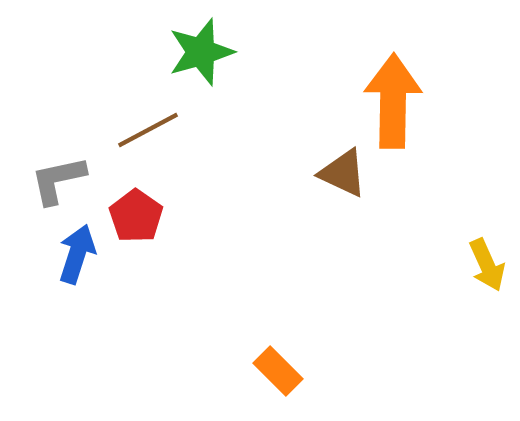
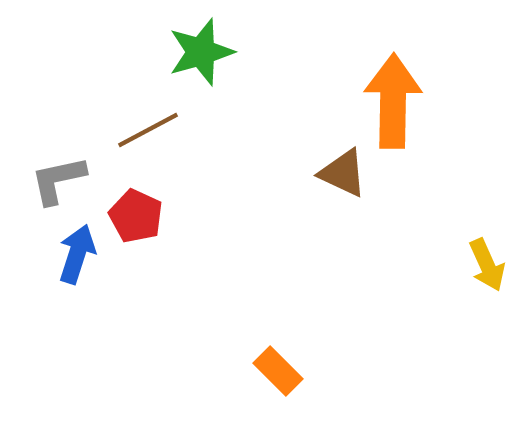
red pentagon: rotated 10 degrees counterclockwise
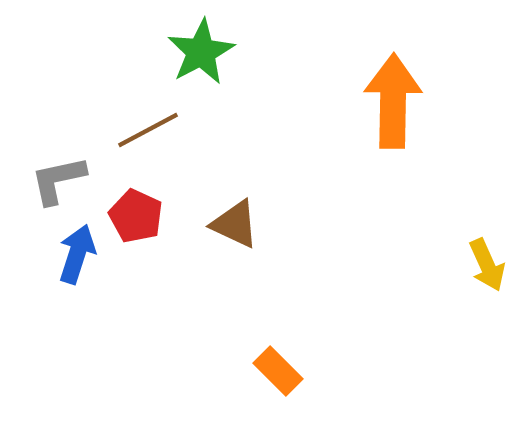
green star: rotated 12 degrees counterclockwise
brown triangle: moved 108 px left, 51 px down
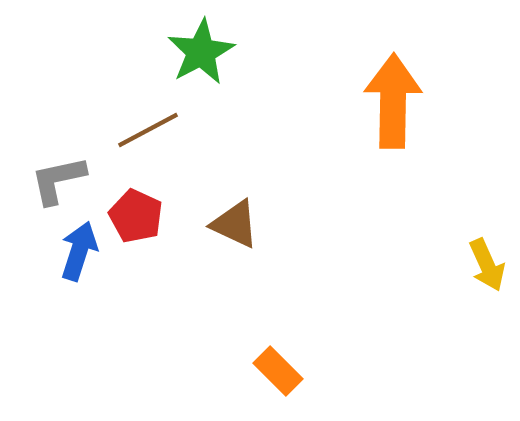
blue arrow: moved 2 px right, 3 px up
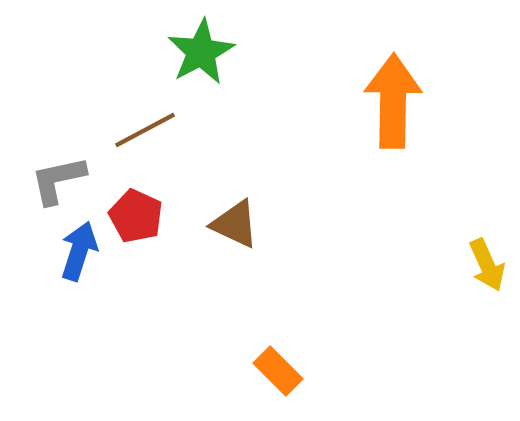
brown line: moved 3 px left
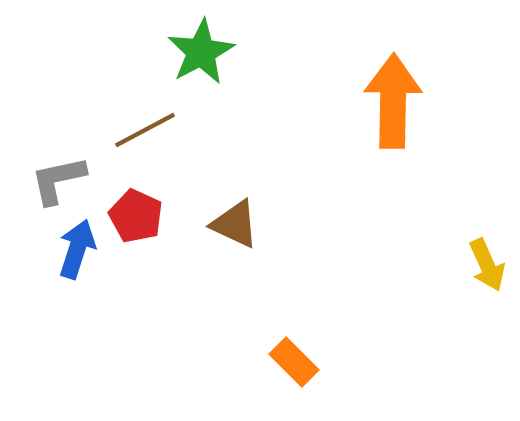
blue arrow: moved 2 px left, 2 px up
orange rectangle: moved 16 px right, 9 px up
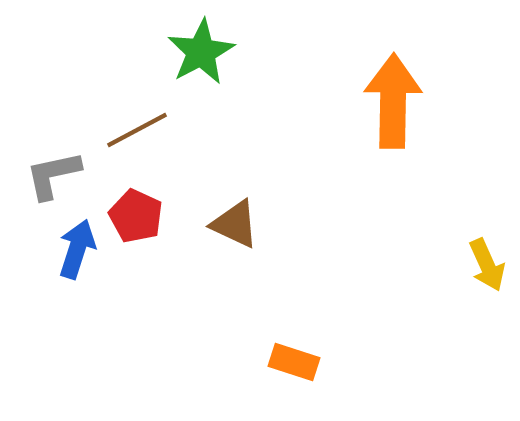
brown line: moved 8 px left
gray L-shape: moved 5 px left, 5 px up
orange rectangle: rotated 27 degrees counterclockwise
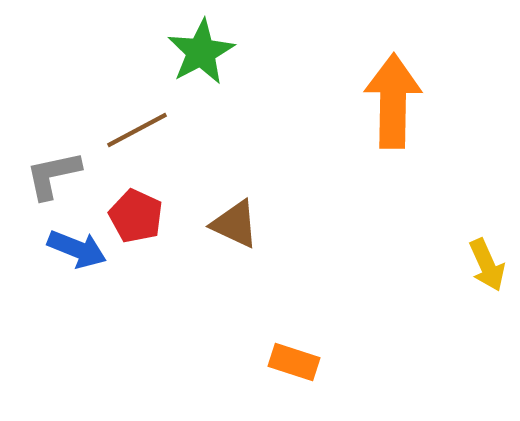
blue arrow: rotated 94 degrees clockwise
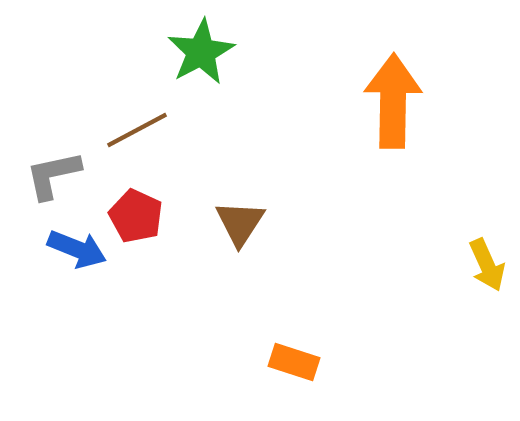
brown triangle: moved 5 px right, 1 px up; rotated 38 degrees clockwise
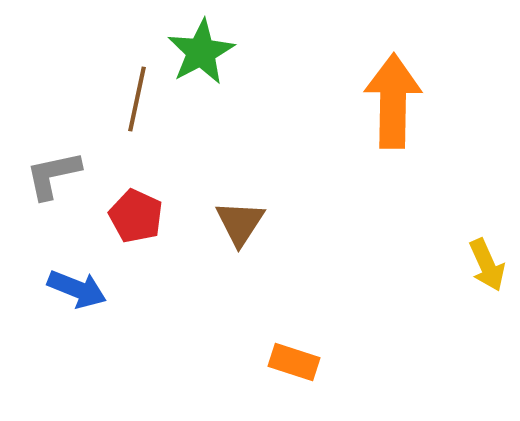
brown line: moved 31 px up; rotated 50 degrees counterclockwise
blue arrow: moved 40 px down
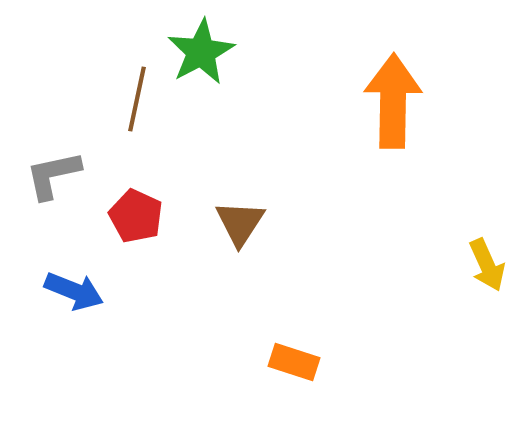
blue arrow: moved 3 px left, 2 px down
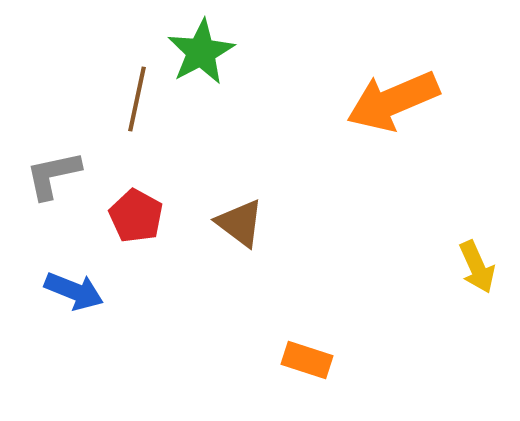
orange arrow: rotated 114 degrees counterclockwise
red pentagon: rotated 4 degrees clockwise
brown triangle: rotated 26 degrees counterclockwise
yellow arrow: moved 10 px left, 2 px down
orange rectangle: moved 13 px right, 2 px up
